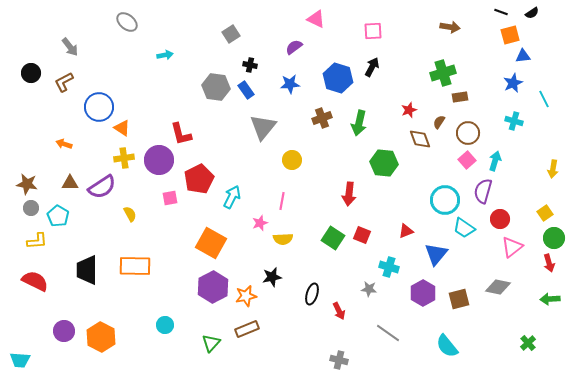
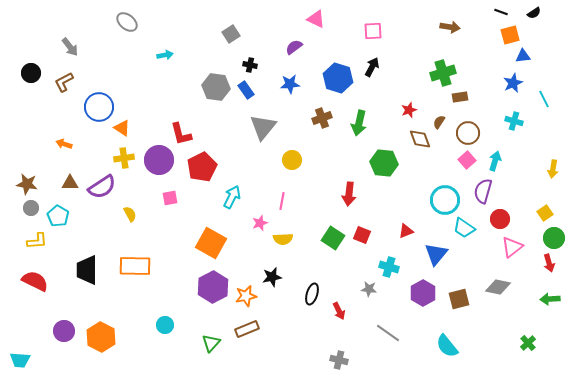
black semicircle at (532, 13): moved 2 px right
red pentagon at (199, 179): moved 3 px right, 12 px up
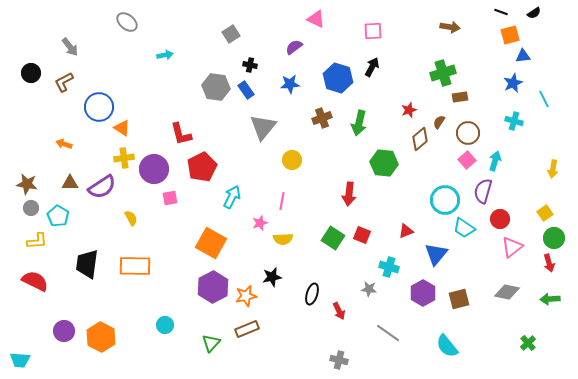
brown diamond at (420, 139): rotated 70 degrees clockwise
purple circle at (159, 160): moved 5 px left, 9 px down
yellow semicircle at (130, 214): moved 1 px right, 4 px down
black trapezoid at (87, 270): moved 6 px up; rotated 8 degrees clockwise
gray diamond at (498, 287): moved 9 px right, 5 px down
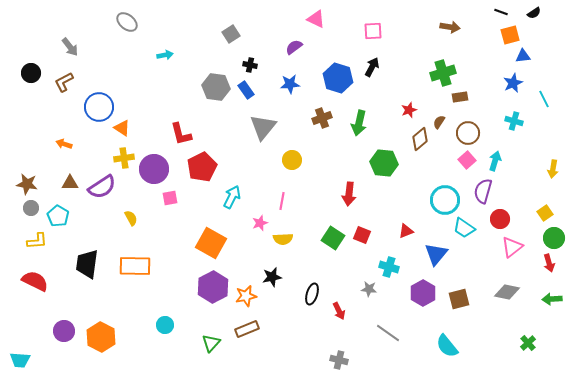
green arrow at (550, 299): moved 2 px right
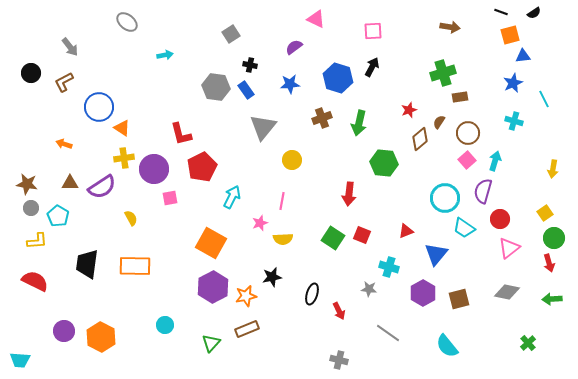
cyan circle at (445, 200): moved 2 px up
pink triangle at (512, 247): moved 3 px left, 1 px down
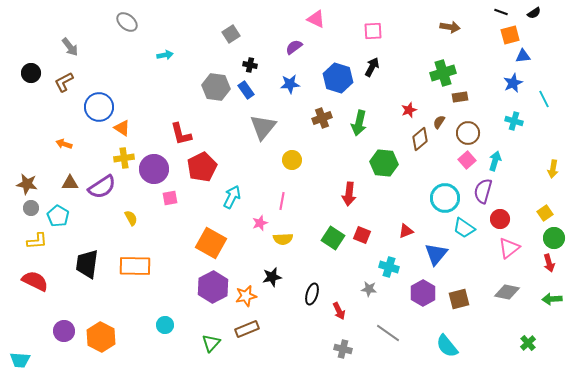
gray cross at (339, 360): moved 4 px right, 11 px up
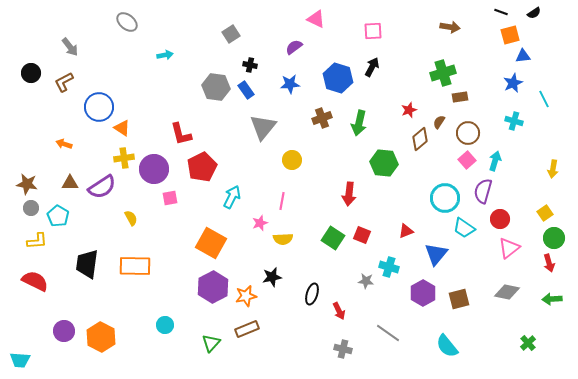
gray star at (369, 289): moved 3 px left, 8 px up
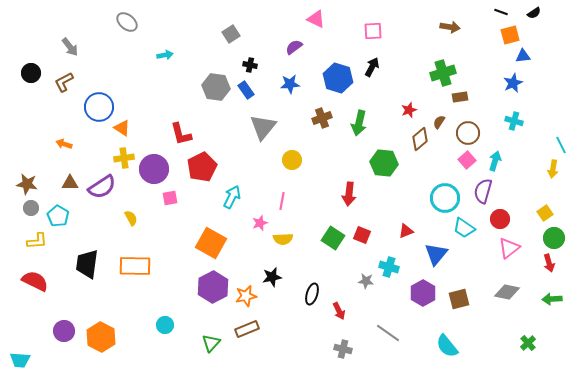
cyan line at (544, 99): moved 17 px right, 46 px down
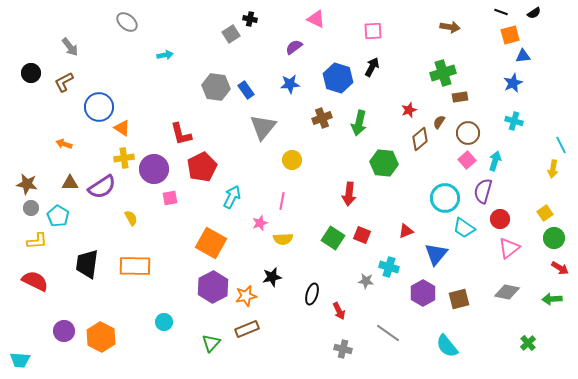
black cross at (250, 65): moved 46 px up
red arrow at (549, 263): moved 11 px right, 5 px down; rotated 42 degrees counterclockwise
cyan circle at (165, 325): moved 1 px left, 3 px up
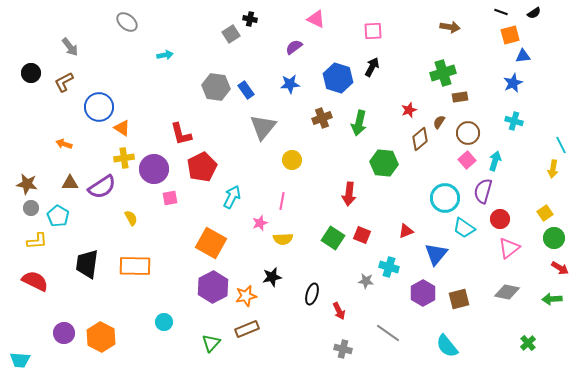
purple circle at (64, 331): moved 2 px down
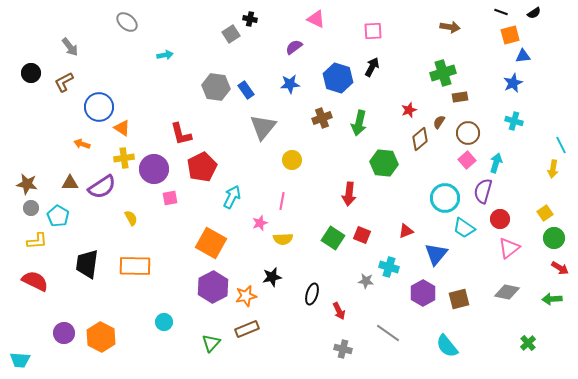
orange arrow at (64, 144): moved 18 px right
cyan arrow at (495, 161): moved 1 px right, 2 px down
